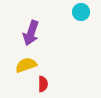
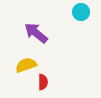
purple arrow: moved 5 px right; rotated 110 degrees clockwise
red semicircle: moved 2 px up
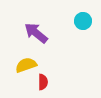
cyan circle: moved 2 px right, 9 px down
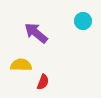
yellow semicircle: moved 5 px left; rotated 20 degrees clockwise
red semicircle: rotated 21 degrees clockwise
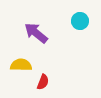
cyan circle: moved 3 px left
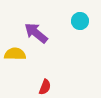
yellow semicircle: moved 6 px left, 11 px up
red semicircle: moved 2 px right, 5 px down
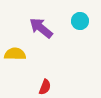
purple arrow: moved 5 px right, 5 px up
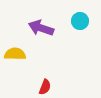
purple arrow: rotated 20 degrees counterclockwise
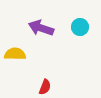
cyan circle: moved 6 px down
